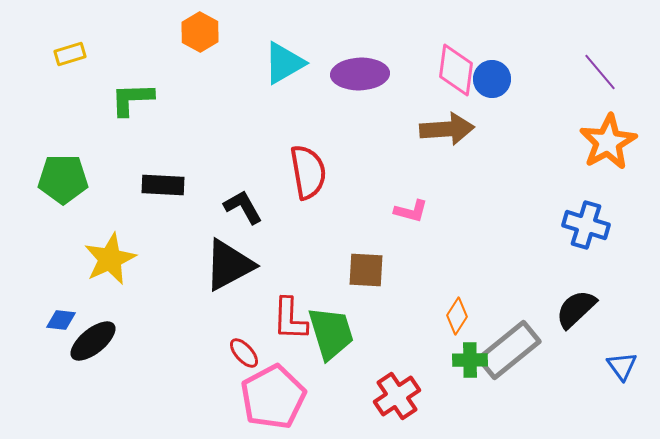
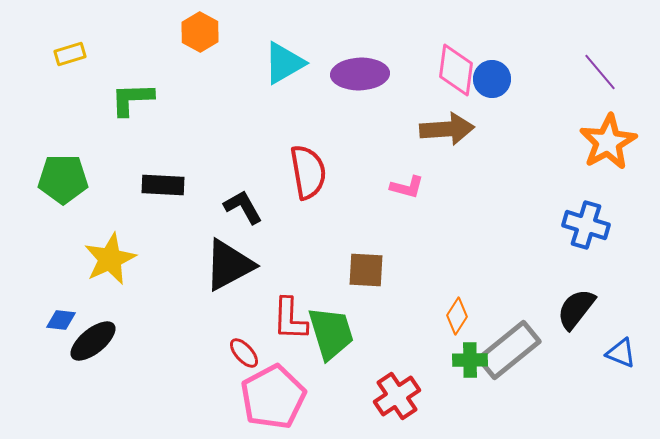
pink L-shape: moved 4 px left, 24 px up
black semicircle: rotated 9 degrees counterclockwise
blue triangle: moved 1 px left, 13 px up; rotated 32 degrees counterclockwise
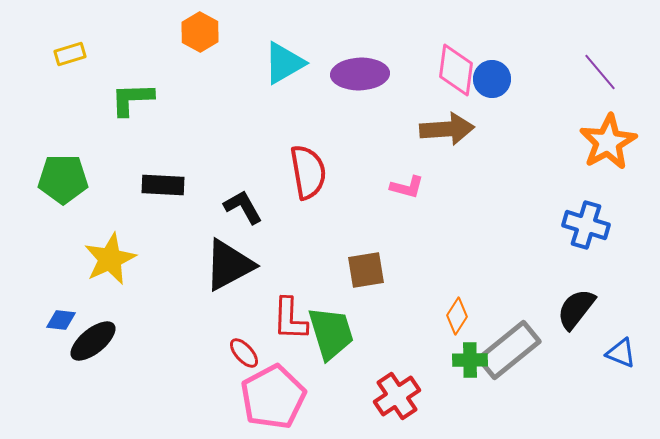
brown square: rotated 12 degrees counterclockwise
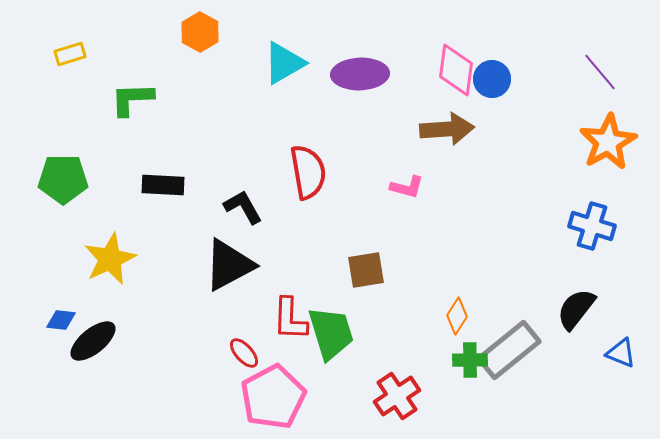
blue cross: moved 6 px right, 1 px down
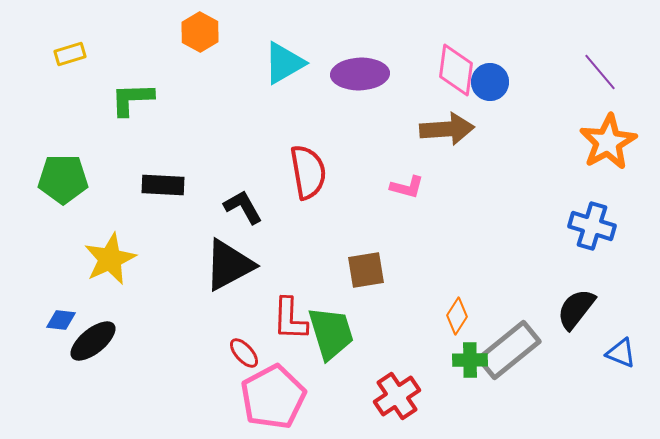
blue circle: moved 2 px left, 3 px down
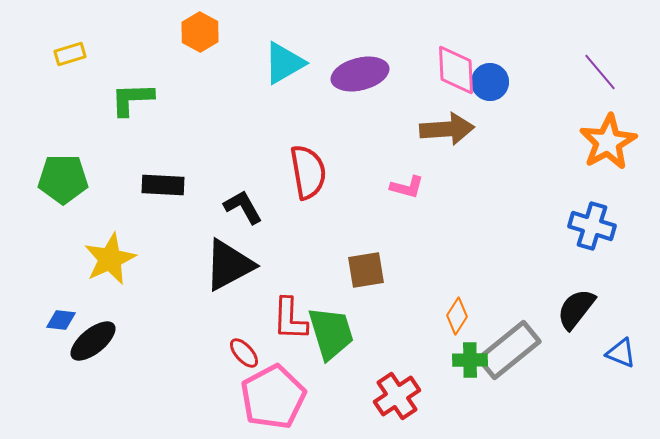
pink diamond: rotated 10 degrees counterclockwise
purple ellipse: rotated 12 degrees counterclockwise
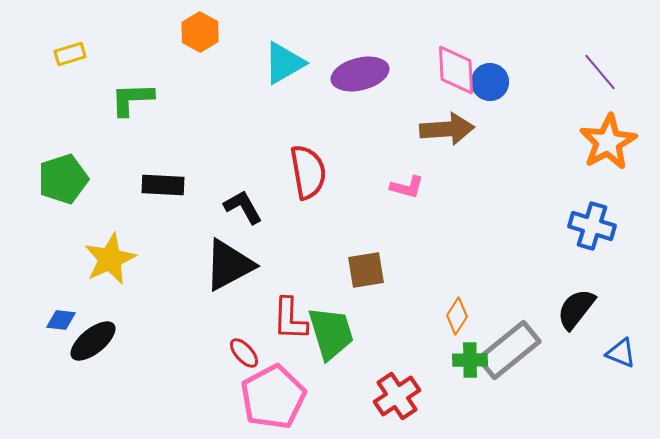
green pentagon: rotated 18 degrees counterclockwise
